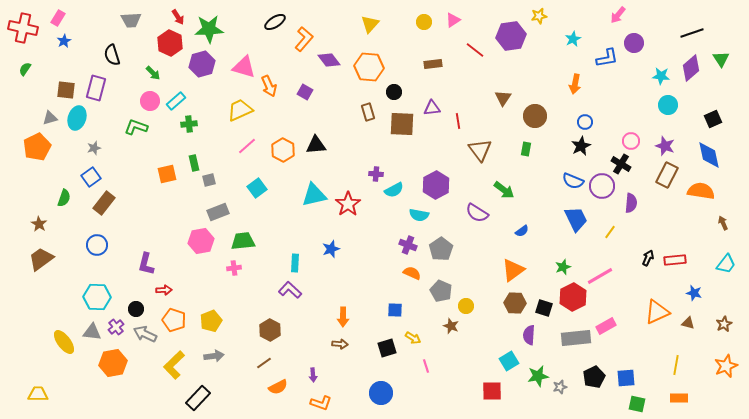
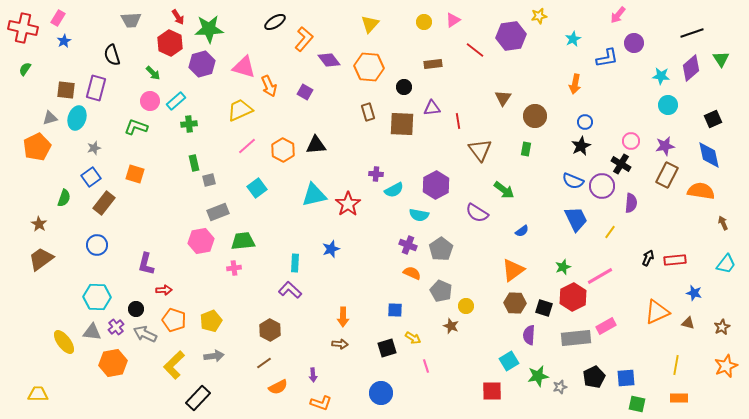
black circle at (394, 92): moved 10 px right, 5 px up
purple star at (665, 146): rotated 30 degrees counterclockwise
orange square at (167, 174): moved 32 px left; rotated 30 degrees clockwise
brown star at (724, 324): moved 2 px left, 3 px down
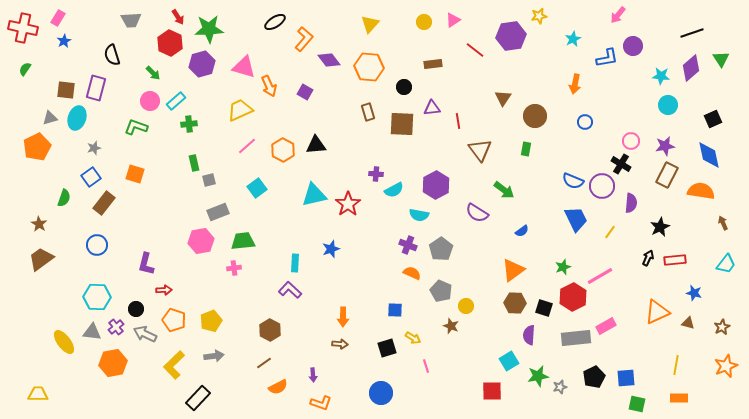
purple circle at (634, 43): moved 1 px left, 3 px down
black star at (581, 146): moved 79 px right, 81 px down
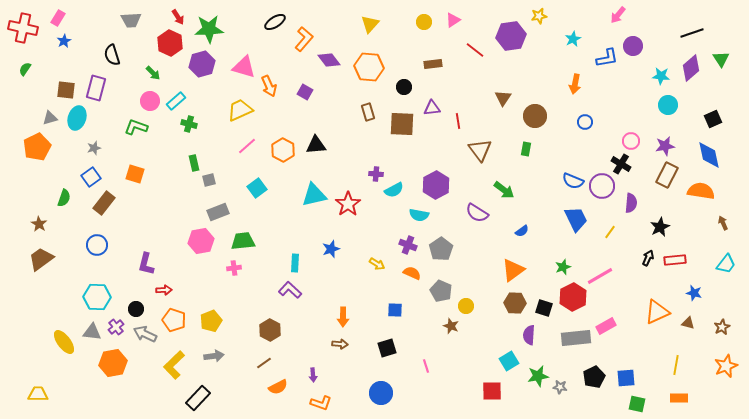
green cross at (189, 124): rotated 21 degrees clockwise
yellow arrow at (413, 338): moved 36 px left, 74 px up
gray star at (560, 387): rotated 24 degrees clockwise
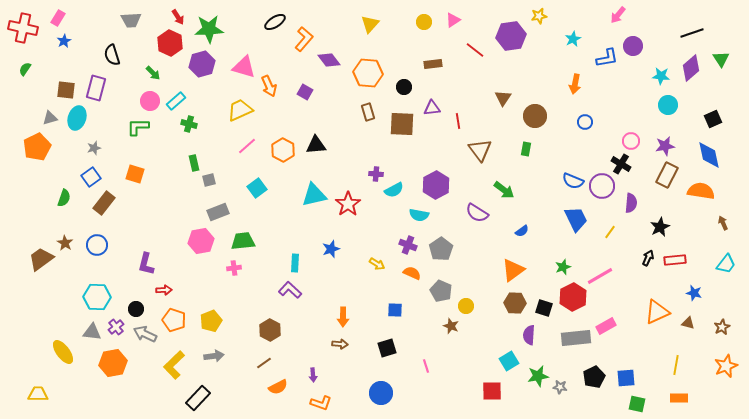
orange hexagon at (369, 67): moved 1 px left, 6 px down
green L-shape at (136, 127): moved 2 px right; rotated 20 degrees counterclockwise
brown star at (39, 224): moved 26 px right, 19 px down
yellow ellipse at (64, 342): moved 1 px left, 10 px down
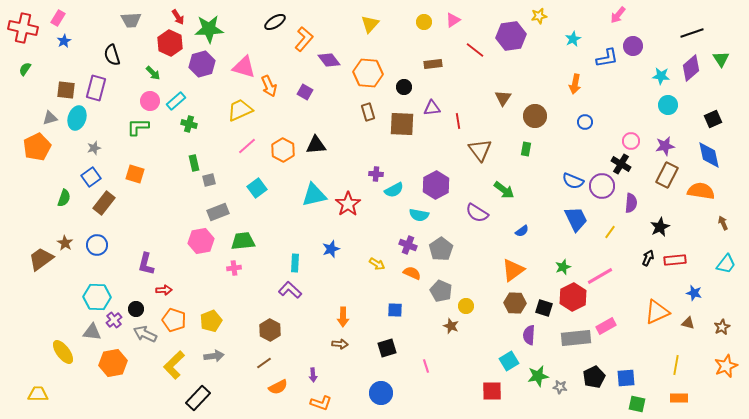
purple cross at (116, 327): moved 2 px left, 7 px up
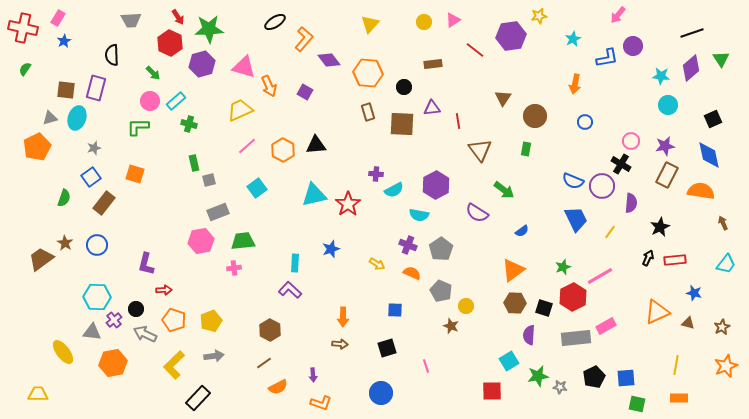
black semicircle at (112, 55): rotated 15 degrees clockwise
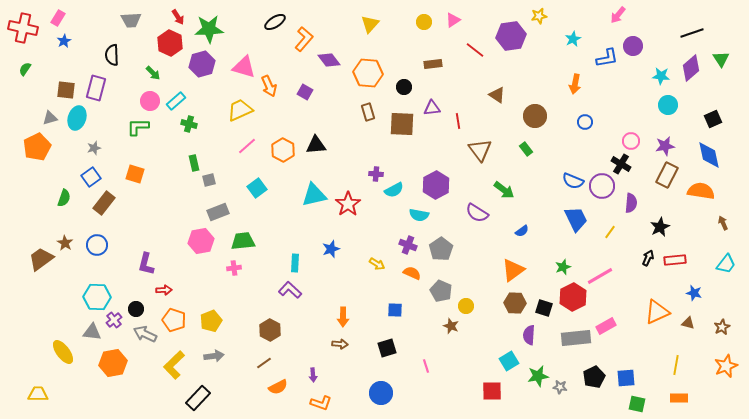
brown triangle at (503, 98): moved 6 px left, 3 px up; rotated 30 degrees counterclockwise
green rectangle at (526, 149): rotated 48 degrees counterclockwise
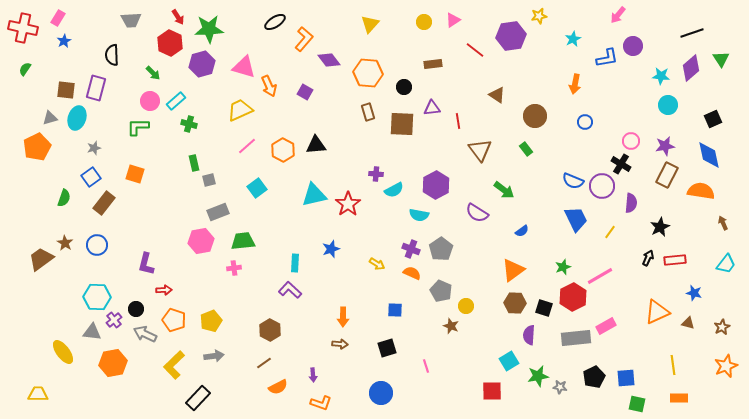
purple cross at (408, 245): moved 3 px right, 4 px down
yellow line at (676, 365): moved 3 px left; rotated 18 degrees counterclockwise
